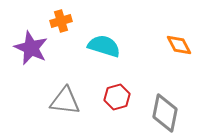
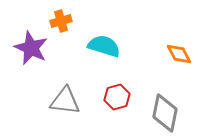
orange diamond: moved 9 px down
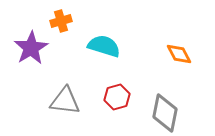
purple star: rotated 16 degrees clockwise
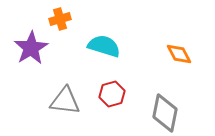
orange cross: moved 1 px left, 2 px up
red hexagon: moved 5 px left, 3 px up
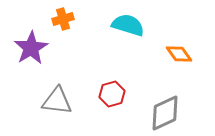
orange cross: moved 3 px right
cyan semicircle: moved 24 px right, 21 px up
orange diamond: rotated 8 degrees counterclockwise
gray triangle: moved 8 px left
gray diamond: rotated 54 degrees clockwise
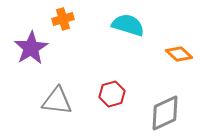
orange diamond: rotated 12 degrees counterclockwise
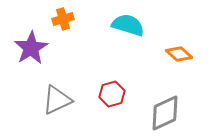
gray triangle: moved 1 px up; rotated 32 degrees counterclockwise
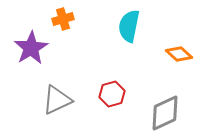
cyan semicircle: moved 1 px right, 1 px down; rotated 96 degrees counterclockwise
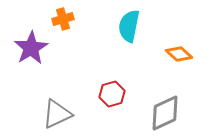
gray triangle: moved 14 px down
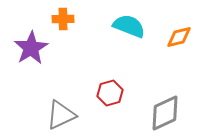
orange cross: rotated 15 degrees clockwise
cyan semicircle: rotated 100 degrees clockwise
orange diamond: moved 17 px up; rotated 56 degrees counterclockwise
red hexagon: moved 2 px left, 1 px up
gray triangle: moved 4 px right, 1 px down
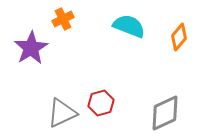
orange cross: rotated 25 degrees counterclockwise
orange diamond: rotated 36 degrees counterclockwise
red hexagon: moved 9 px left, 10 px down
gray triangle: moved 1 px right, 2 px up
